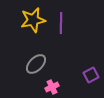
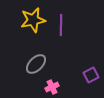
purple line: moved 2 px down
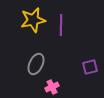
gray ellipse: rotated 20 degrees counterclockwise
purple square: moved 1 px left, 8 px up; rotated 14 degrees clockwise
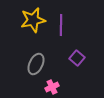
purple square: moved 13 px left, 9 px up; rotated 35 degrees counterclockwise
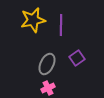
purple square: rotated 14 degrees clockwise
gray ellipse: moved 11 px right
pink cross: moved 4 px left, 1 px down
